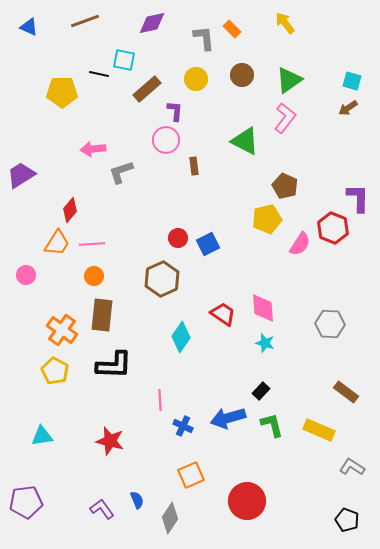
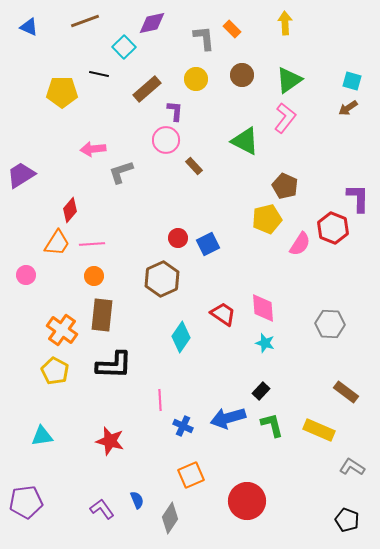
yellow arrow at (285, 23): rotated 35 degrees clockwise
cyan square at (124, 60): moved 13 px up; rotated 35 degrees clockwise
brown rectangle at (194, 166): rotated 36 degrees counterclockwise
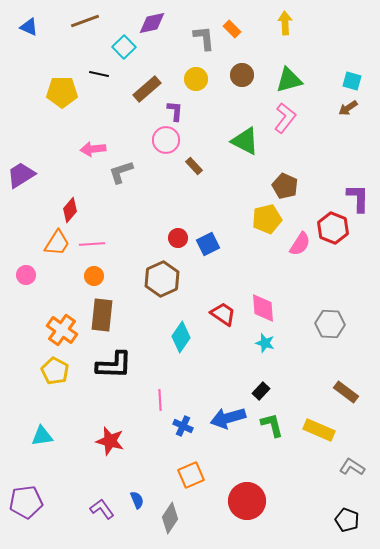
green triangle at (289, 80): rotated 20 degrees clockwise
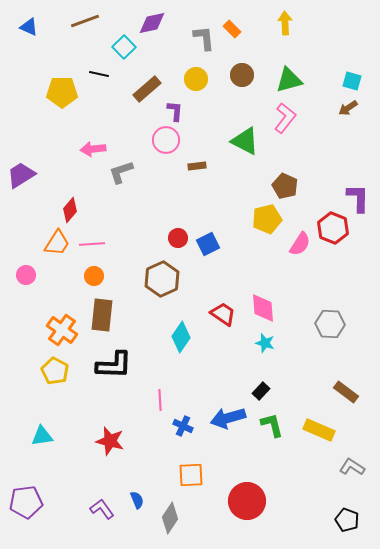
brown rectangle at (194, 166): moved 3 px right; rotated 54 degrees counterclockwise
orange square at (191, 475): rotated 20 degrees clockwise
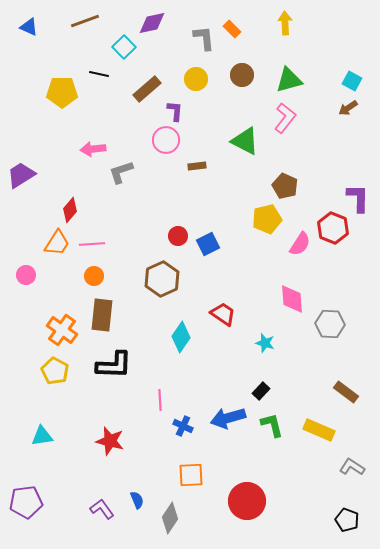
cyan square at (352, 81): rotated 12 degrees clockwise
red circle at (178, 238): moved 2 px up
pink diamond at (263, 308): moved 29 px right, 9 px up
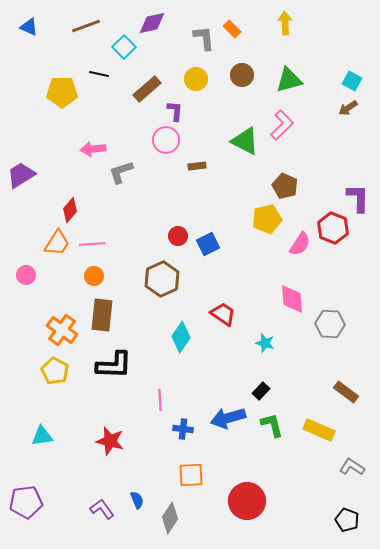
brown line at (85, 21): moved 1 px right, 5 px down
pink L-shape at (285, 118): moved 3 px left, 7 px down; rotated 8 degrees clockwise
blue cross at (183, 426): moved 3 px down; rotated 18 degrees counterclockwise
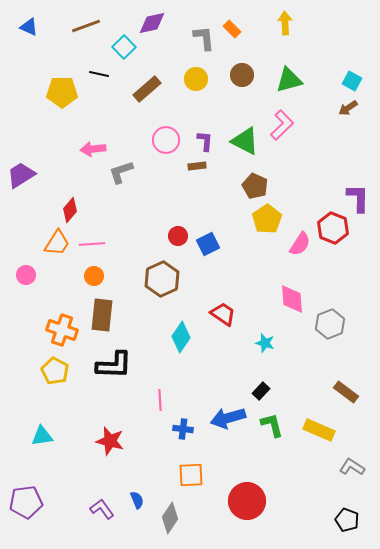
purple L-shape at (175, 111): moved 30 px right, 30 px down
brown pentagon at (285, 186): moved 30 px left
yellow pentagon at (267, 219): rotated 20 degrees counterclockwise
gray hexagon at (330, 324): rotated 24 degrees counterclockwise
orange cross at (62, 330): rotated 16 degrees counterclockwise
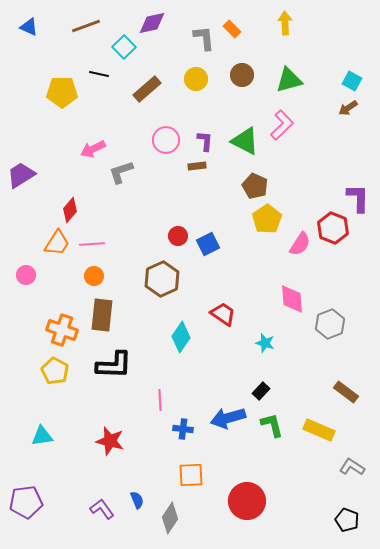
pink arrow at (93, 149): rotated 20 degrees counterclockwise
